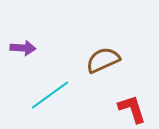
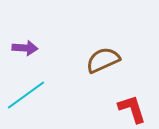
purple arrow: moved 2 px right
cyan line: moved 24 px left
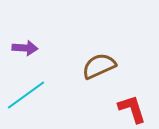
brown semicircle: moved 4 px left, 6 px down
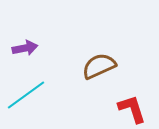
purple arrow: rotated 15 degrees counterclockwise
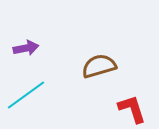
purple arrow: moved 1 px right
brown semicircle: rotated 8 degrees clockwise
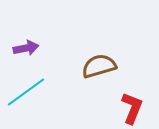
cyan line: moved 3 px up
red L-shape: moved 1 px up; rotated 40 degrees clockwise
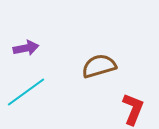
red L-shape: moved 1 px right, 1 px down
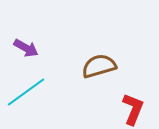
purple arrow: rotated 40 degrees clockwise
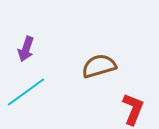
purple arrow: moved 1 px down; rotated 80 degrees clockwise
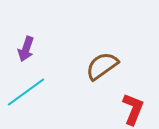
brown semicircle: moved 3 px right; rotated 20 degrees counterclockwise
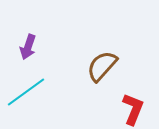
purple arrow: moved 2 px right, 2 px up
brown semicircle: rotated 12 degrees counterclockwise
